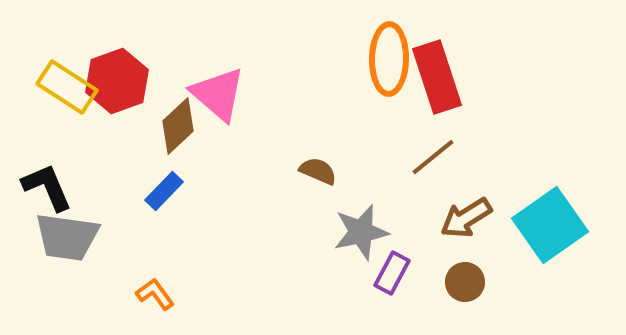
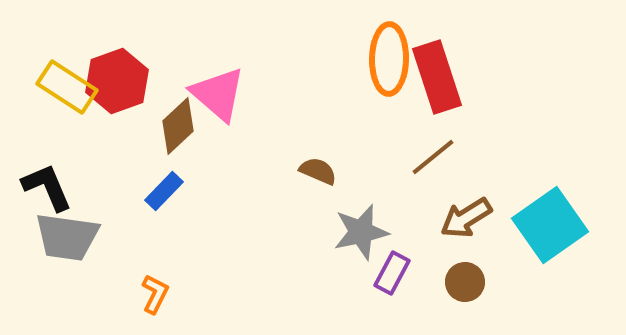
orange L-shape: rotated 63 degrees clockwise
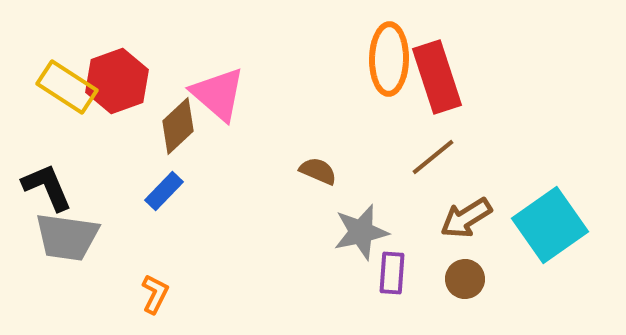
purple rectangle: rotated 24 degrees counterclockwise
brown circle: moved 3 px up
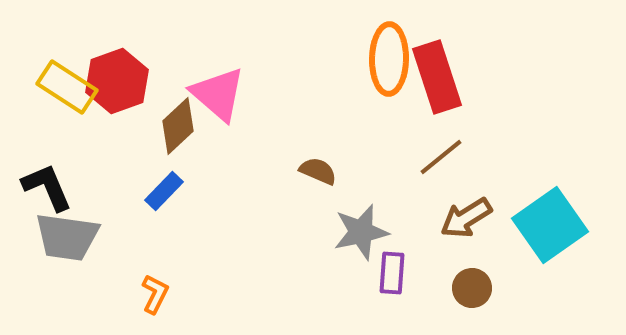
brown line: moved 8 px right
brown circle: moved 7 px right, 9 px down
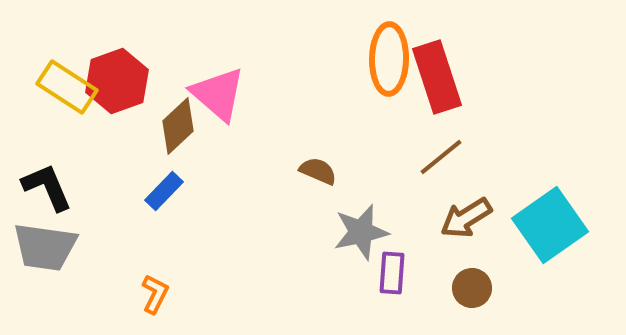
gray trapezoid: moved 22 px left, 10 px down
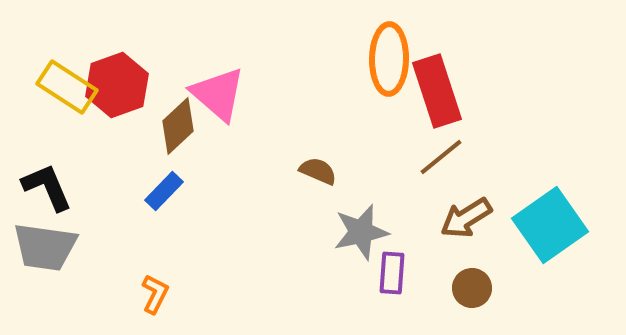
red rectangle: moved 14 px down
red hexagon: moved 4 px down
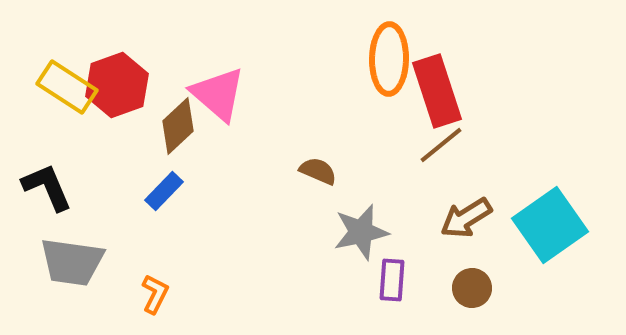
brown line: moved 12 px up
gray trapezoid: moved 27 px right, 15 px down
purple rectangle: moved 7 px down
